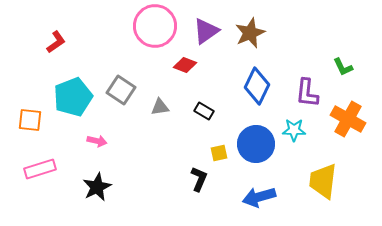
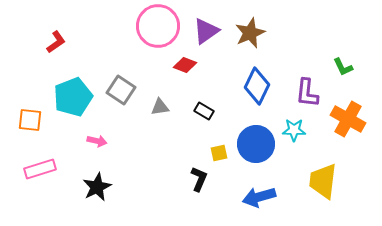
pink circle: moved 3 px right
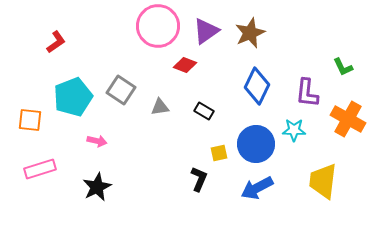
blue arrow: moved 2 px left, 9 px up; rotated 12 degrees counterclockwise
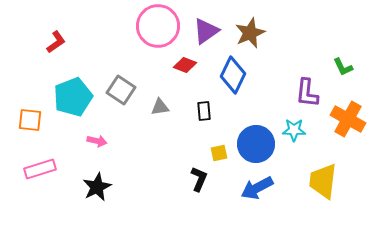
blue diamond: moved 24 px left, 11 px up
black rectangle: rotated 54 degrees clockwise
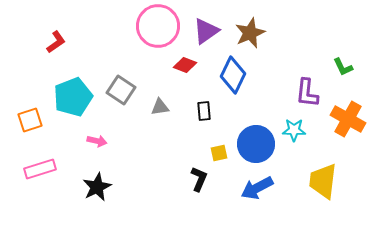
orange square: rotated 25 degrees counterclockwise
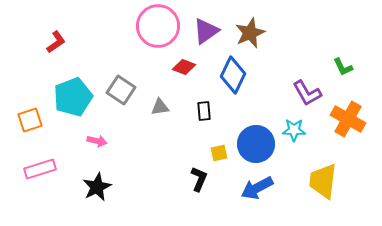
red diamond: moved 1 px left, 2 px down
purple L-shape: rotated 36 degrees counterclockwise
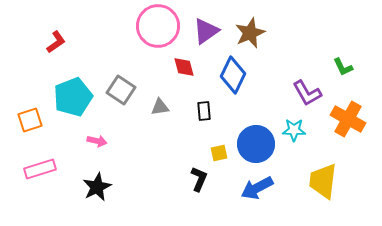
red diamond: rotated 55 degrees clockwise
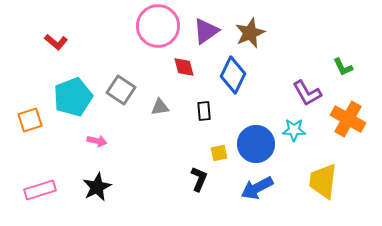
red L-shape: rotated 75 degrees clockwise
pink rectangle: moved 21 px down
